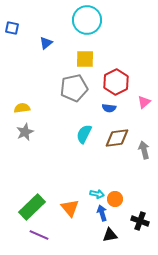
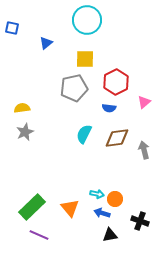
blue arrow: rotated 56 degrees counterclockwise
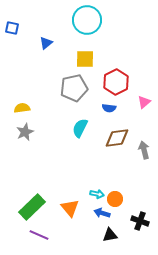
cyan semicircle: moved 4 px left, 6 px up
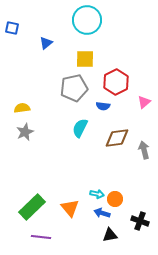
blue semicircle: moved 6 px left, 2 px up
purple line: moved 2 px right, 2 px down; rotated 18 degrees counterclockwise
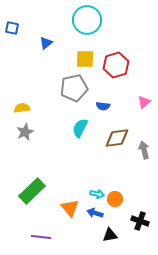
red hexagon: moved 17 px up; rotated 10 degrees clockwise
green rectangle: moved 16 px up
blue arrow: moved 7 px left
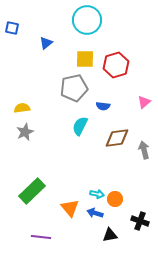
cyan semicircle: moved 2 px up
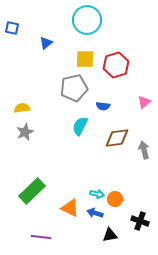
orange triangle: rotated 24 degrees counterclockwise
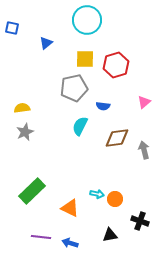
blue arrow: moved 25 px left, 30 px down
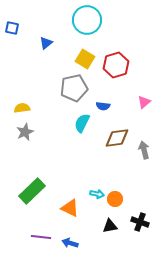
yellow square: rotated 30 degrees clockwise
cyan semicircle: moved 2 px right, 3 px up
black cross: moved 1 px down
black triangle: moved 9 px up
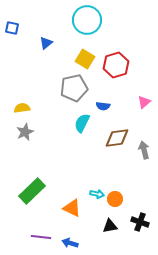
orange triangle: moved 2 px right
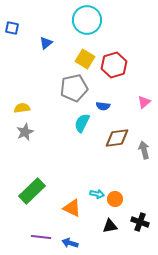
red hexagon: moved 2 px left
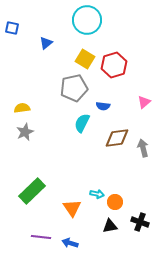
gray arrow: moved 1 px left, 2 px up
orange circle: moved 3 px down
orange triangle: rotated 30 degrees clockwise
